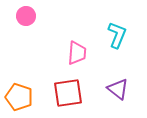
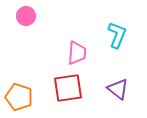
red square: moved 5 px up
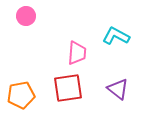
cyan L-shape: moved 1 px left, 1 px down; rotated 84 degrees counterclockwise
orange pentagon: moved 2 px right, 2 px up; rotated 28 degrees counterclockwise
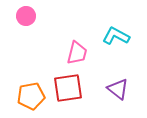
pink trapezoid: rotated 10 degrees clockwise
orange pentagon: moved 10 px right, 1 px down
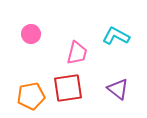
pink circle: moved 5 px right, 18 px down
